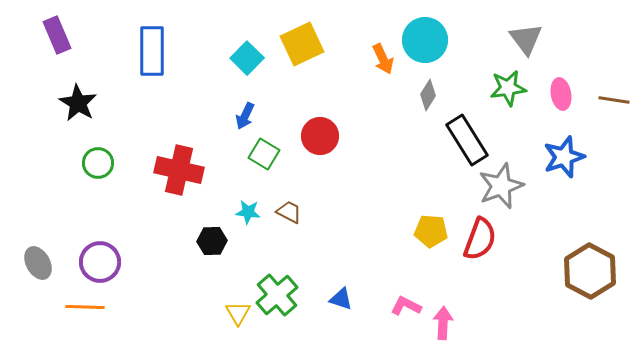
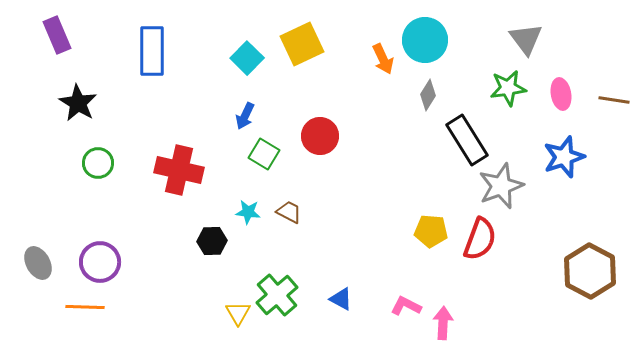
blue triangle: rotated 10 degrees clockwise
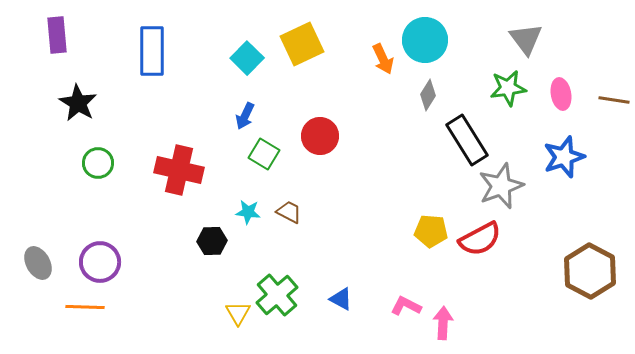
purple rectangle: rotated 18 degrees clockwise
red semicircle: rotated 42 degrees clockwise
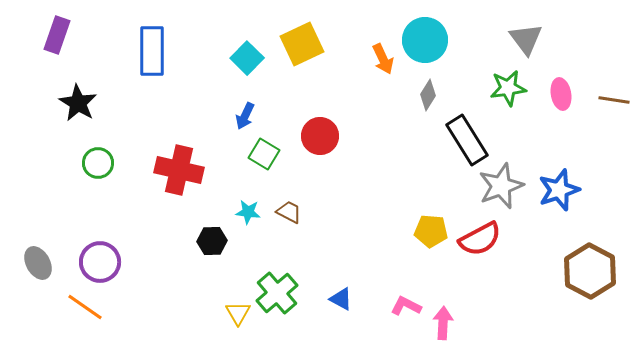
purple rectangle: rotated 24 degrees clockwise
blue star: moved 5 px left, 33 px down
green cross: moved 2 px up
orange line: rotated 33 degrees clockwise
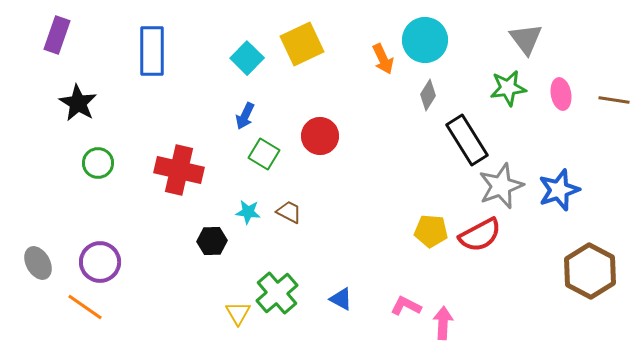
red semicircle: moved 4 px up
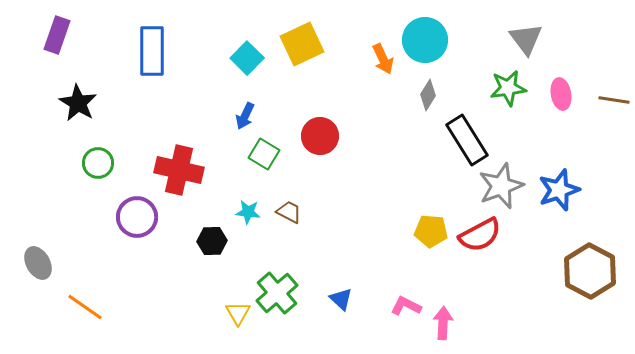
purple circle: moved 37 px right, 45 px up
blue triangle: rotated 15 degrees clockwise
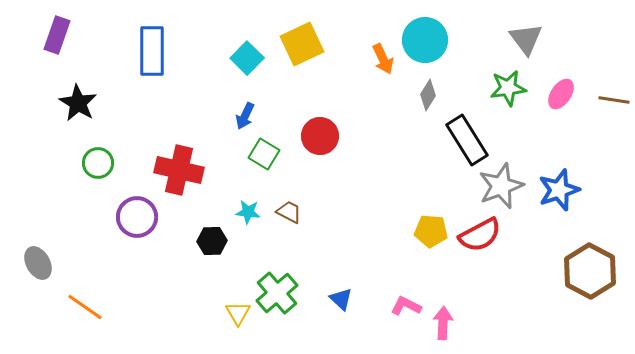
pink ellipse: rotated 44 degrees clockwise
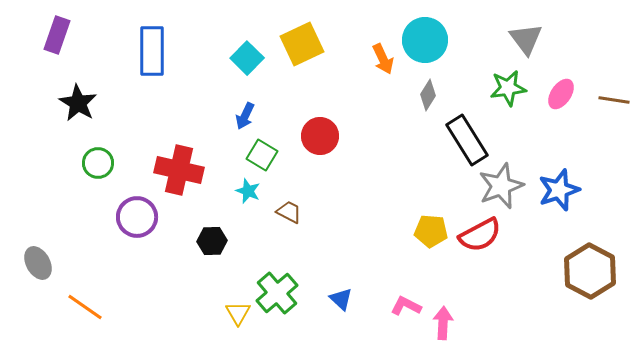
green square: moved 2 px left, 1 px down
cyan star: moved 21 px up; rotated 15 degrees clockwise
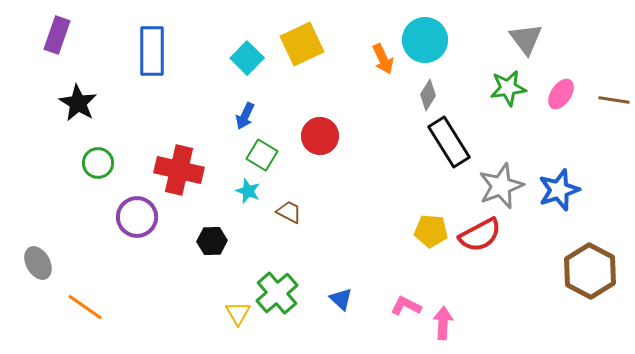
black rectangle: moved 18 px left, 2 px down
